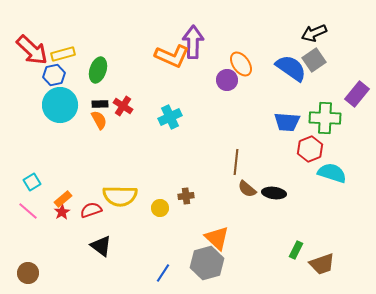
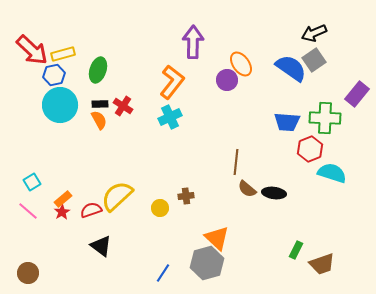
orange L-shape: moved 26 px down; rotated 76 degrees counterclockwise
yellow semicircle: moved 3 px left; rotated 136 degrees clockwise
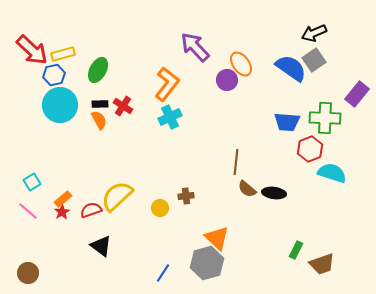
purple arrow: moved 2 px right, 5 px down; rotated 44 degrees counterclockwise
green ellipse: rotated 10 degrees clockwise
orange L-shape: moved 5 px left, 2 px down
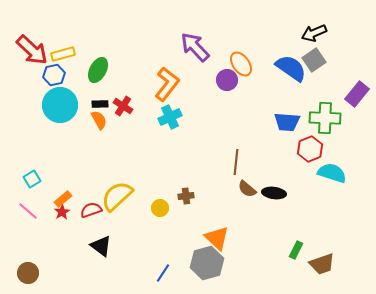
cyan square: moved 3 px up
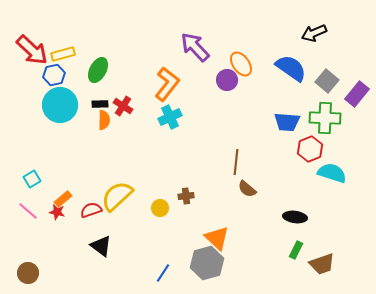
gray square: moved 13 px right, 21 px down; rotated 15 degrees counterclockwise
orange semicircle: moved 5 px right; rotated 30 degrees clockwise
black ellipse: moved 21 px right, 24 px down
red star: moved 5 px left; rotated 28 degrees counterclockwise
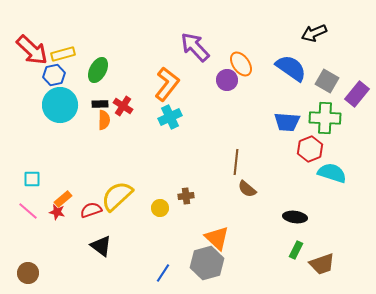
gray square: rotated 10 degrees counterclockwise
cyan square: rotated 30 degrees clockwise
